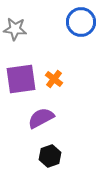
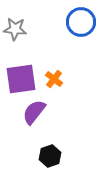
purple semicircle: moved 7 px left, 6 px up; rotated 24 degrees counterclockwise
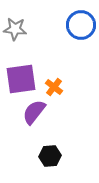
blue circle: moved 3 px down
orange cross: moved 8 px down
black hexagon: rotated 15 degrees clockwise
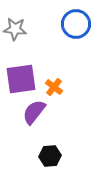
blue circle: moved 5 px left, 1 px up
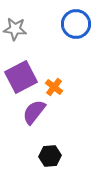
purple square: moved 2 px up; rotated 20 degrees counterclockwise
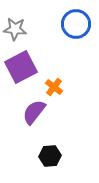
purple square: moved 10 px up
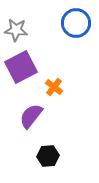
blue circle: moved 1 px up
gray star: moved 1 px right, 1 px down
purple semicircle: moved 3 px left, 4 px down
black hexagon: moved 2 px left
